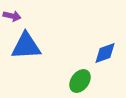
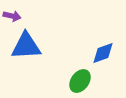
blue diamond: moved 2 px left
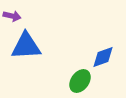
blue diamond: moved 4 px down
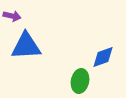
green ellipse: rotated 25 degrees counterclockwise
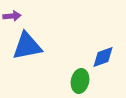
purple arrow: rotated 18 degrees counterclockwise
blue triangle: moved 1 px right; rotated 8 degrees counterclockwise
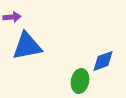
purple arrow: moved 1 px down
blue diamond: moved 4 px down
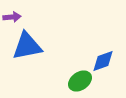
green ellipse: rotated 45 degrees clockwise
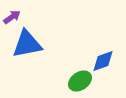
purple arrow: rotated 30 degrees counterclockwise
blue triangle: moved 2 px up
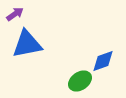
purple arrow: moved 3 px right, 3 px up
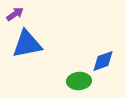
green ellipse: moved 1 px left; rotated 30 degrees clockwise
